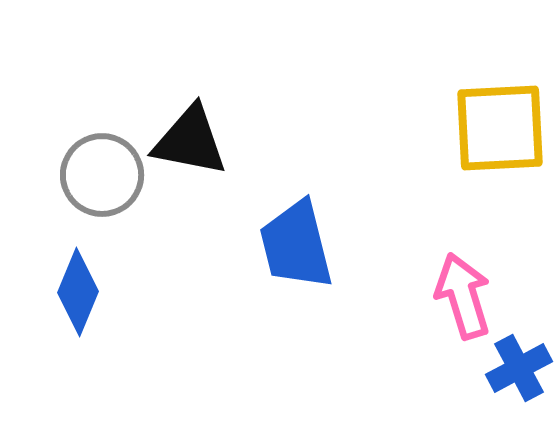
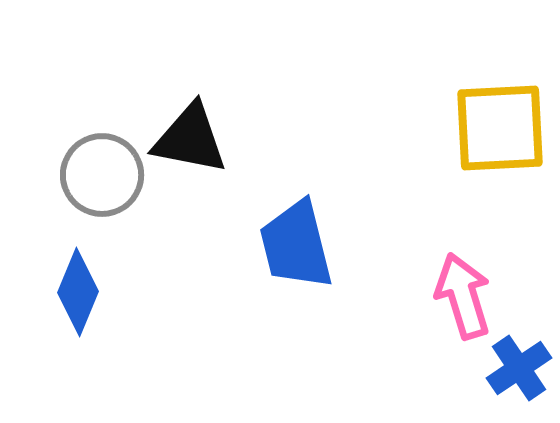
black triangle: moved 2 px up
blue cross: rotated 6 degrees counterclockwise
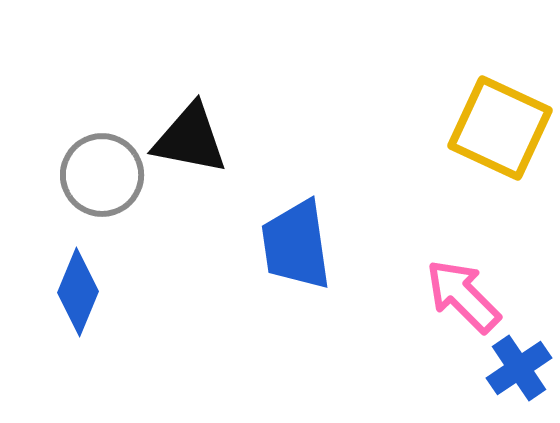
yellow square: rotated 28 degrees clockwise
blue trapezoid: rotated 6 degrees clockwise
pink arrow: rotated 28 degrees counterclockwise
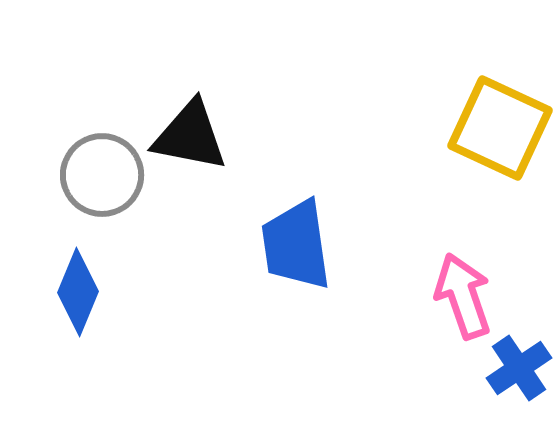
black triangle: moved 3 px up
pink arrow: rotated 26 degrees clockwise
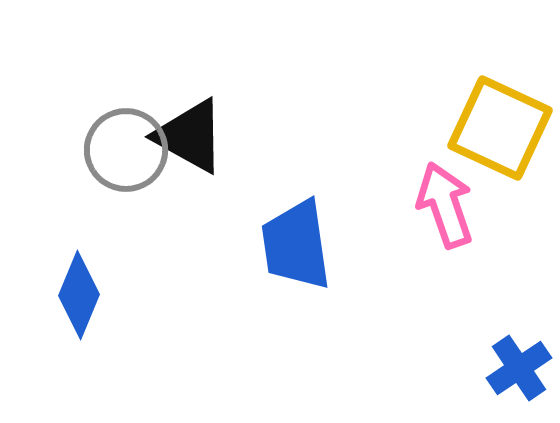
black triangle: rotated 18 degrees clockwise
gray circle: moved 24 px right, 25 px up
blue diamond: moved 1 px right, 3 px down
pink arrow: moved 18 px left, 91 px up
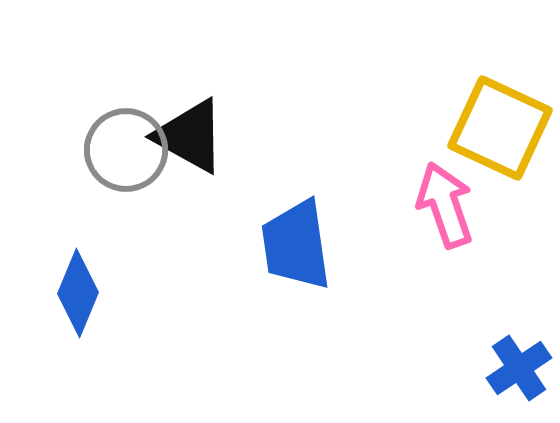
blue diamond: moved 1 px left, 2 px up
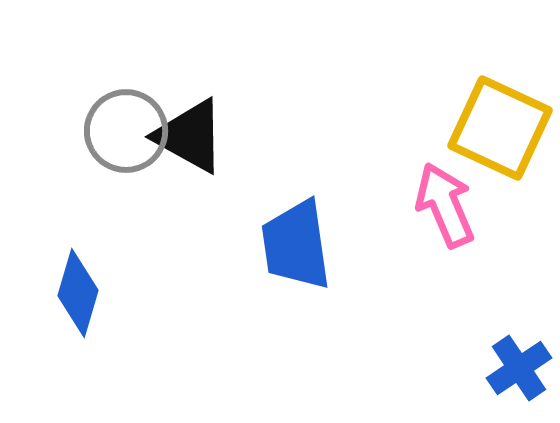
gray circle: moved 19 px up
pink arrow: rotated 4 degrees counterclockwise
blue diamond: rotated 6 degrees counterclockwise
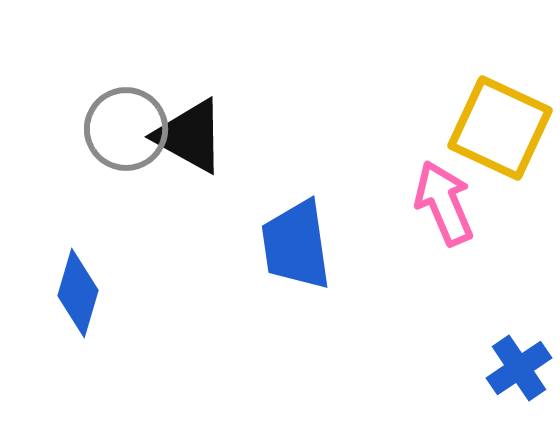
gray circle: moved 2 px up
pink arrow: moved 1 px left, 2 px up
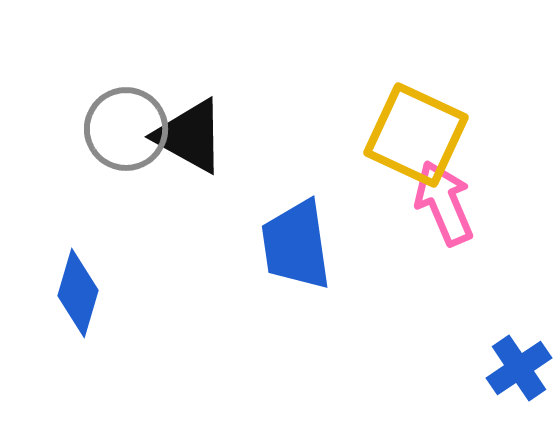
yellow square: moved 84 px left, 7 px down
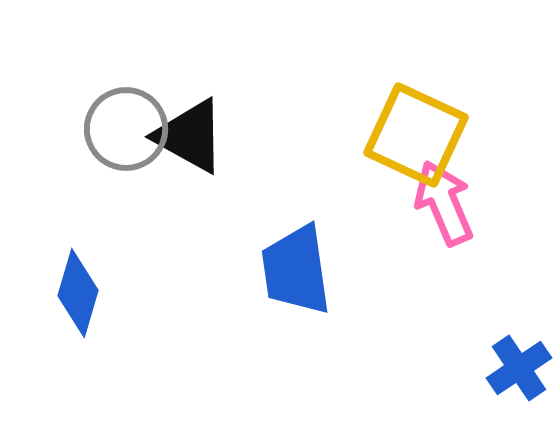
blue trapezoid: moved 25 px down
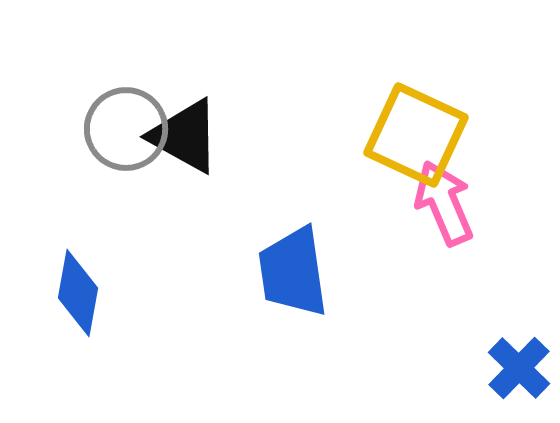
black triangle: moved 5 px left
blue trapezoid: moved 3 px left, 2 px down
blue diamond: rotated 6 degrees counterclockwise
blue cross: rotated 12 degrees counterclockwise
